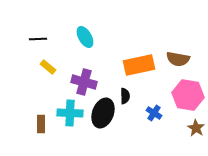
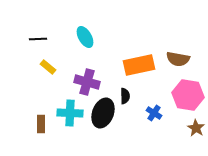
purple cross: moved 3 px right
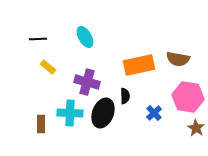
pink hexagon: moved 2 px down
blue cross: rotated 14 degrees clockwise
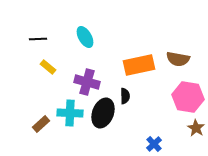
blue cross: moved 31 px down
brown rectangle: rotated 48 degrees clockwise
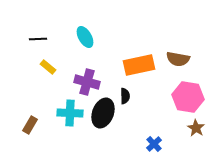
brown rectangle: moved 11 px left, 1 px down; rotated 18 degrees counterclockwise
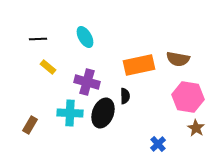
blue cross: moved 4 px right
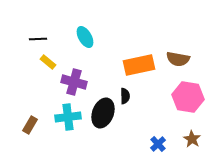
yellow rectangle: moved 5 px up
purple cross: moved 13 px left
cyan cross: moved 2 px left, 4 px down; rotated 10 degrees counterclockwise
brown star: moved 4 px left, 11 px down
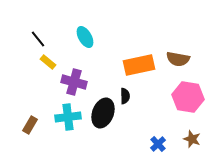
black line: rotated 54 degrees clockwise
brown star: rotated 12 degrees counterclockwise
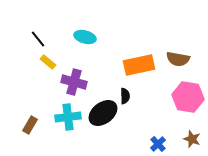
cyan ellipse: rotated 45 degrees counterclockwise
black ellipse: rotated 32 degrees clockwise
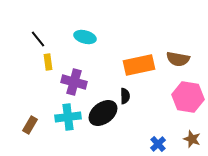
yellow rectangle: rotated 42 degrees clockwise
